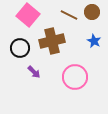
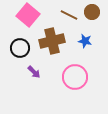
blue star: moved 9 px left; rotated 16 degrees counterclockwise
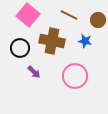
brown circle: moved 6 px right, 8 px down
brown cross: rotated 25 degrees clockwise
pink circle: moved 1 px up
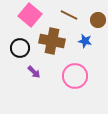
pink square: moved 2 px right
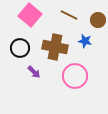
brown cross: moved 3 px right, 6 px down
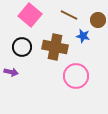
blue star: moved 2 px left, 5 px up
black circle: moved 2 px right, 1 px up
purple arrow: moved 23 px left; rotated 32 degrees counterclockwise
pink circle: moved 1 px right
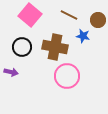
pink circle: moved 9 px left
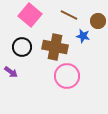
brown circle: moved 1 px down
purple arrow: rotated 24 degrees clockwise
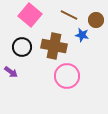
brown circle: moved 2 px left, 1 px up
blue star: moved 1 px left, 1 px up
brown cross: moved 1 px left, 1 px up
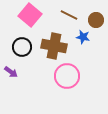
blue star: moved 1 px right, 2 px down
